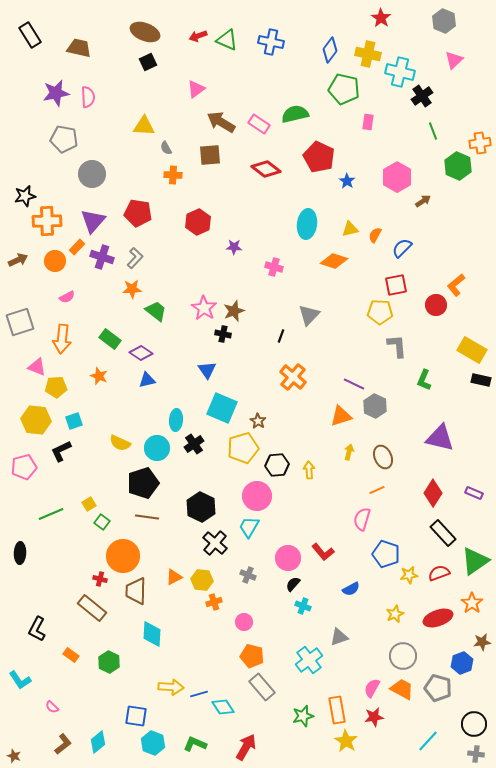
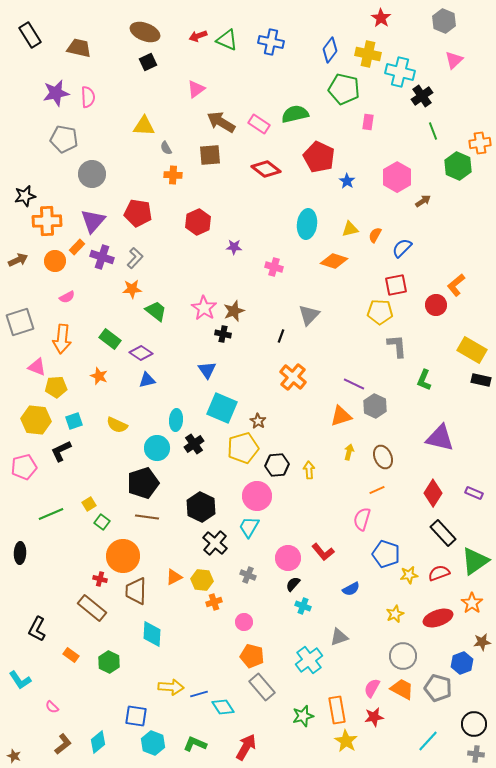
yellow semicircle at (120, 443): moved 3 px left, 18 px up
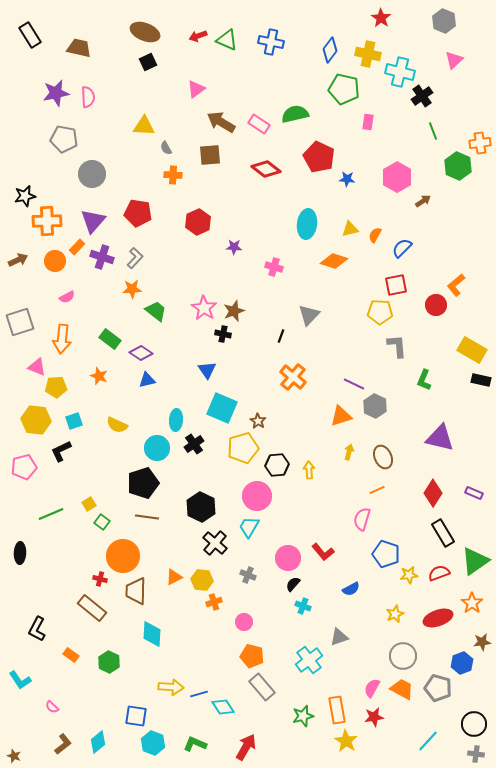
blue star at (347, 181): moved 2 px up; rotated 28 degrees counterclockwise
black rectangle at (443, 533): rotated 12 degrees clockwise
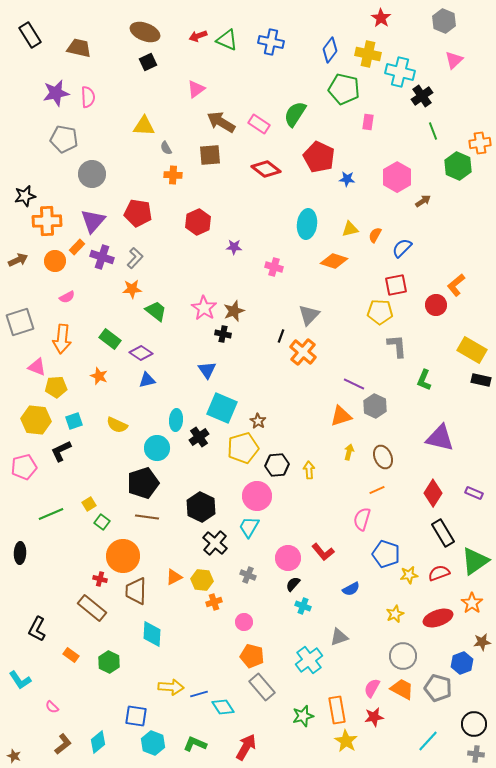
green semicircle at (295, 114): rotated 44 degrees counterclockwise
orange cross at (293, 377): moved 10 px right, 25 px up
black cross at (194, 444): moved 5 px right, 7 px up
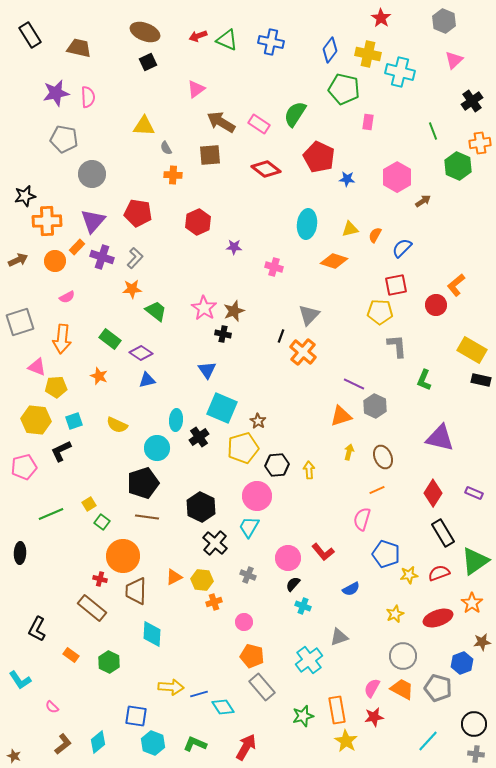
black cross at (422, 96): moved 50 px right, 5 px down
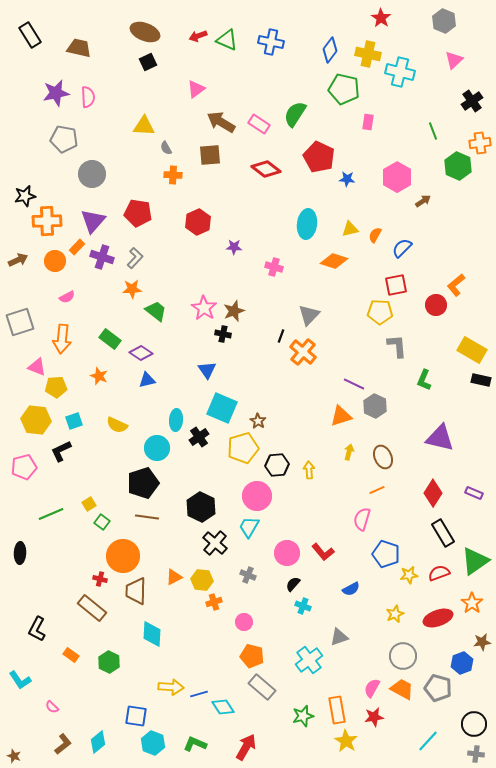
pink circle at (288, 558): moved 1 px left, 5 px up
gray rectangle at (262, 687): rotated 8 degrees counterclockwise
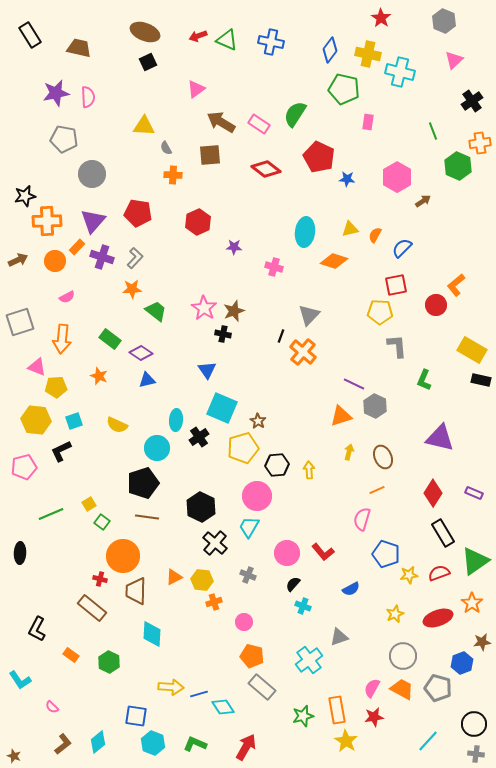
cyan ellipse at (307, 224): moved 2 px left, 8 px down
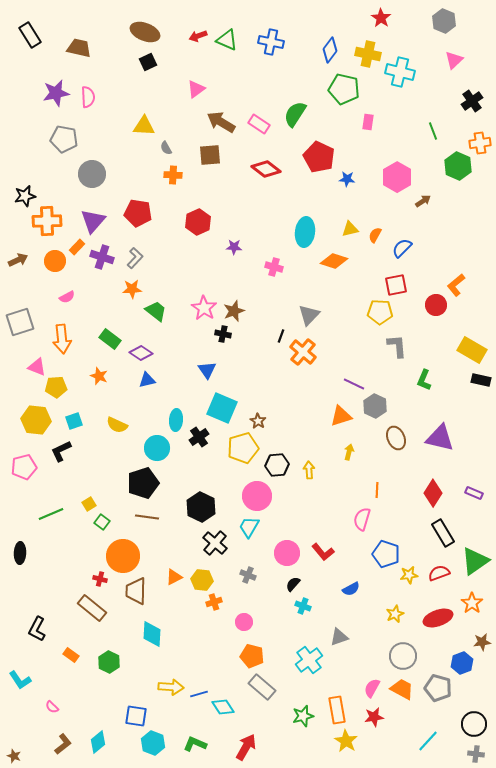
orange arrow at (62, 339): rotated 12 degrees counterclockwise
brown ellipse at (383, 457): moved 13 px right, 19 px up
orange line at (377, 490): rotated 63 degrees counterclockwise
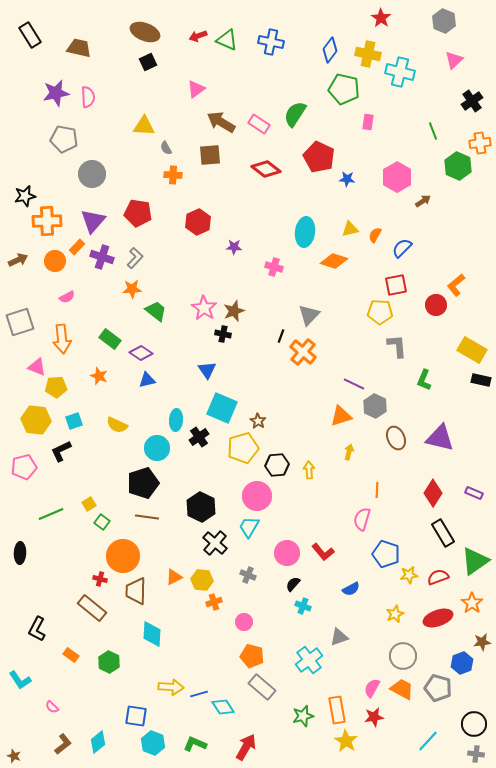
red semicircle at (439, 573): moved 1 px left, 4 px down
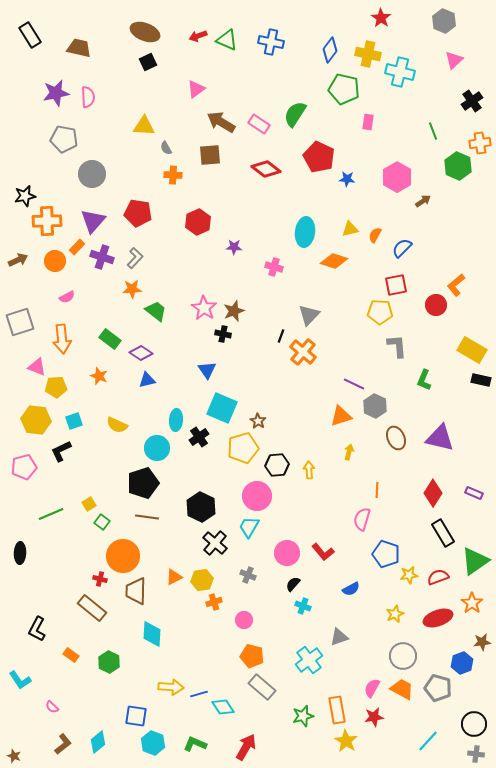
yellow hexagon at (202, 580): rotated 15 degrees counterclockwise
pink circle at (244, 622): moved 2 px up
